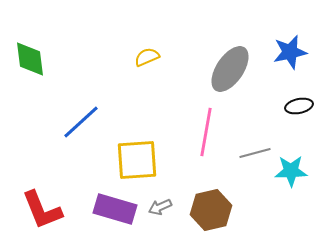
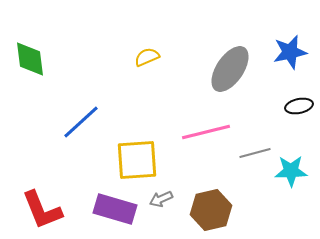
pink line: rotated 66 degrees clockwise
gray arrow: moved 1 px right, 8 px up
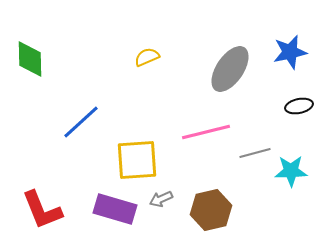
green diamond: rotated 6 degrees clockwise
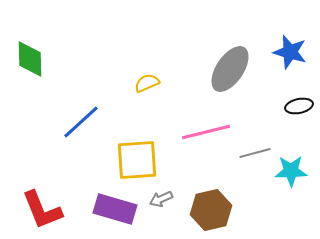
blue star: rotated 28 degrees clockwise
yellow semicircle: moved 26 px down
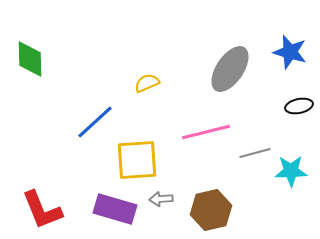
blue line: moved 14 px right
gray arrow: rotated 20 degrees clockwise
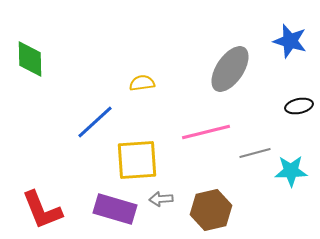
blue star: moved 11 px up
yellow semicircle: moved 5 px left; rotated 15 degrees clockwise
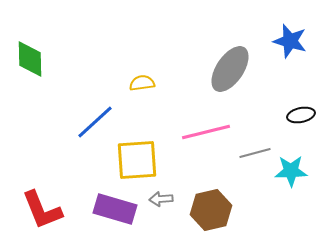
black ellipse: moved 2 px right, 9 px down
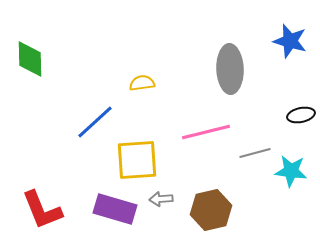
gray ellipse: rotated 36 degrees counterclockwise
cyan star: rotated 8 degrees clockwise
